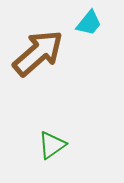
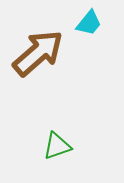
green triangle: moved 5 px right, 1 px down; rotated 16 degrees clockwise
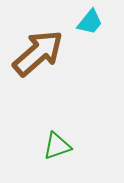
cyan trapezoid: moved 1 px right, 1 px up
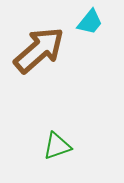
brown arrow: moved 1 px right, 3 px up
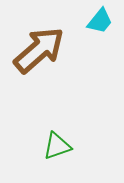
cyan trapezoid: moved 10 px right, 1 px up
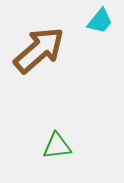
green triangle: rotated 12 degrees clockwise
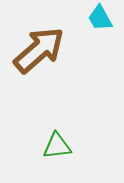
cyan trapezoid: moved 3 px up; rotated 112 degrees clockwise
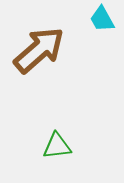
cyan trapezoid: moved 2 px right, 1 px down
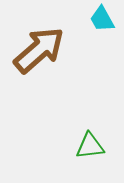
green triangle: moved 33 px right
